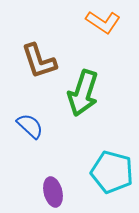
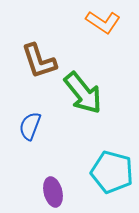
green arrow: rotated 57 degrees counterclockwise
blue semicircle: rotated 112 degrees counterclockwise
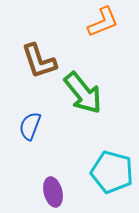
orange L-shape: rotated 56 degrees counterclockwise
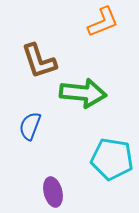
green arrow: rotated 45 degrees counterclockwise
cyan pentagon: moved 13 px up; rotated 6 degrees counterclockwise
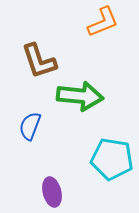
green arrow: moved 3 px left, 3 px down
purple ellipse: moved 1 px left
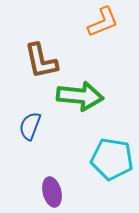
brown L-shape: moved 2 px right; rotated 6 degrees clockwise
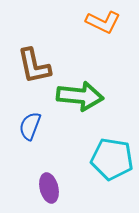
orange L-shape: rotated 48 degrees clockwise
brown L-shape: moved 7 px left, 5 px down
purple ellipse: moved 3 px left, 4 px up
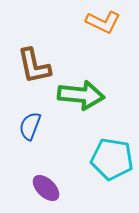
green arrow: moved 1 px right, 1 px up
purple ellipse: moved 3 px left; rotated 32 degrees counterclockwise
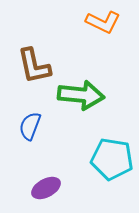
purple ellipse: rotated 72 degrees counterclockwise
